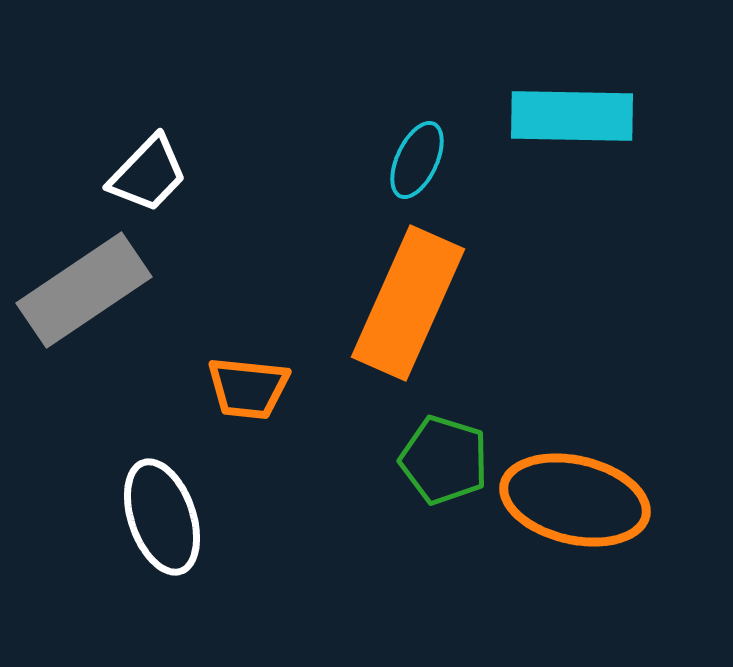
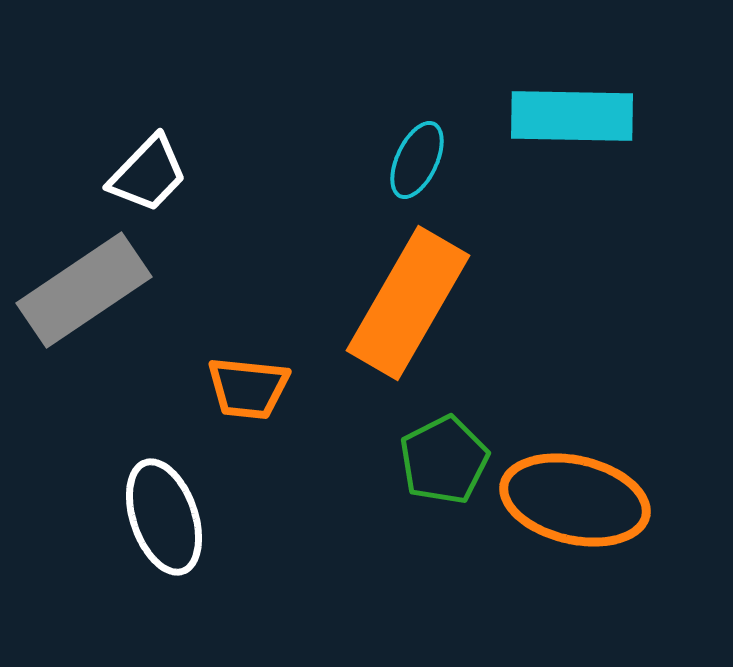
orange rectangle: rotated 6 degrees clockwise
green pentagon: rotated 28 degrees clockwise
white ellipse: moved 2 px right
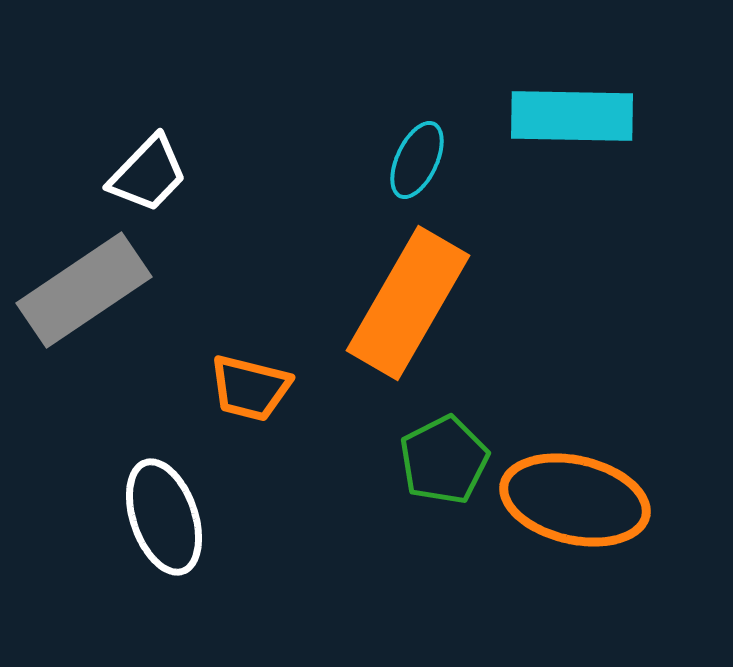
orange trapezoid: moved 2 px right; rotated 8 degrees clockwise
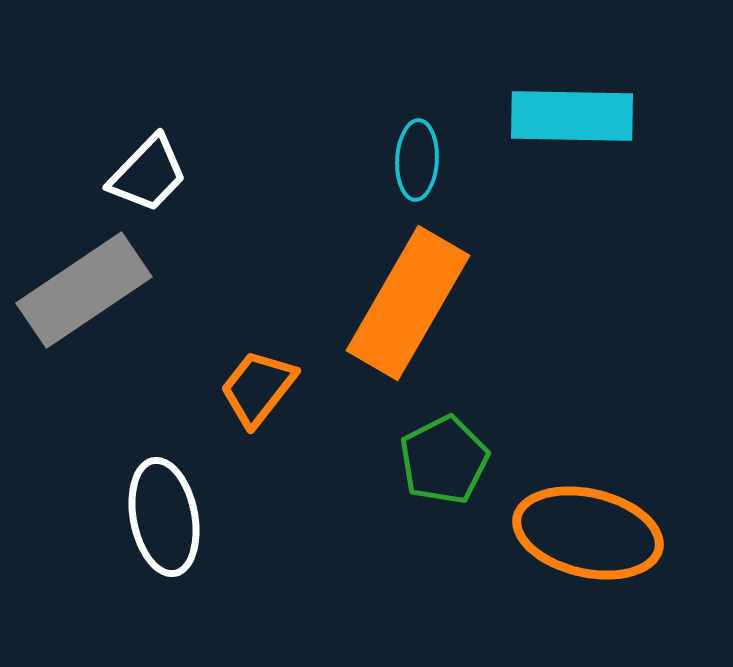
cyan ellipse: rotated 22 degrees counterclockwise
orange trapezoid: moved 8 px right; rotated 114 degrees clockwise
orange ellipse: moved 13 px right, 33 px down
white ellipse: rotated 8 degrees clockwise
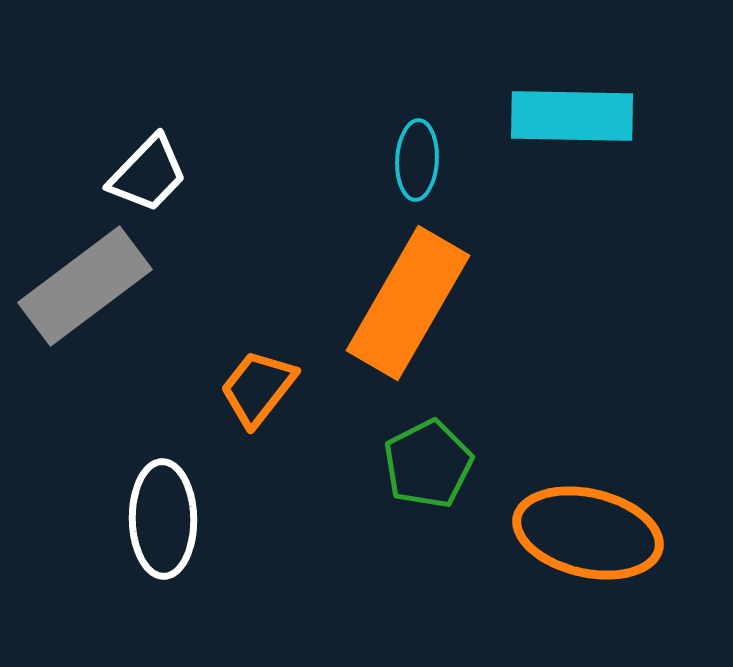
gray rectangle: moved 1 px right, 4 px up; rotated 3 degrees counterclockwise
green pentagon: moved 16 px left, 4 px down
white ellipse: moved 1 px left, 2 px down; rotated 10 degrees clockwise
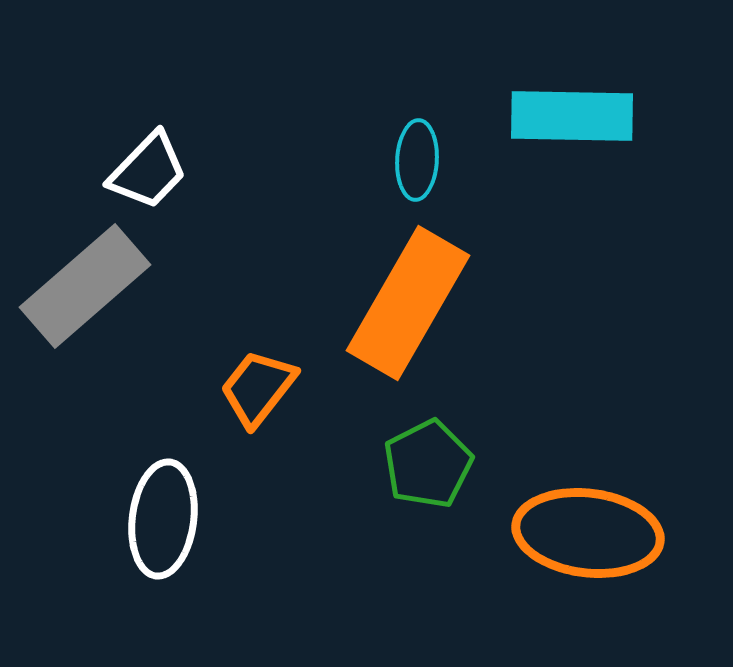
white trapezoid: moved 3 px up
gray rectangle: rotated 4 degrees counterclockwise
white ellipse: rotated 8 degrees clockwise
orange ellipse: rotated 6 degrees counterclockwise
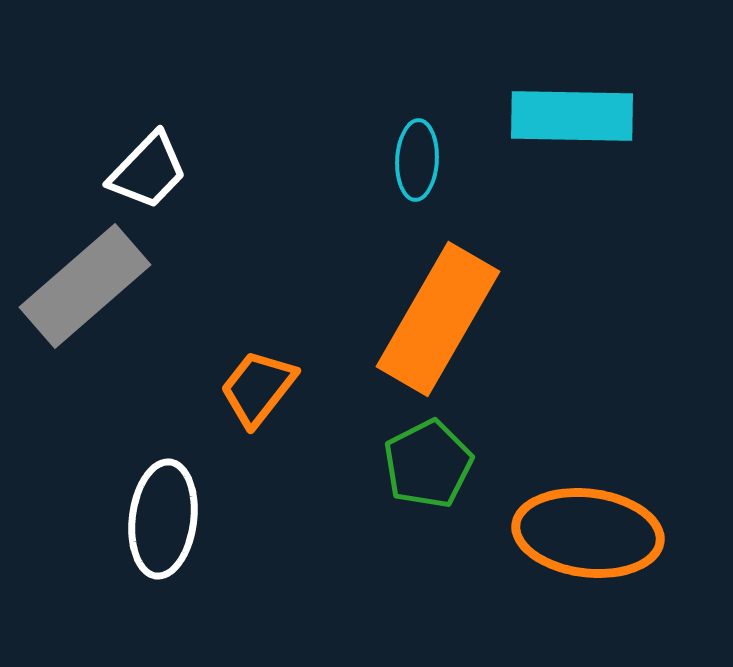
orange rectangle: moved 30 px right, 16 px down
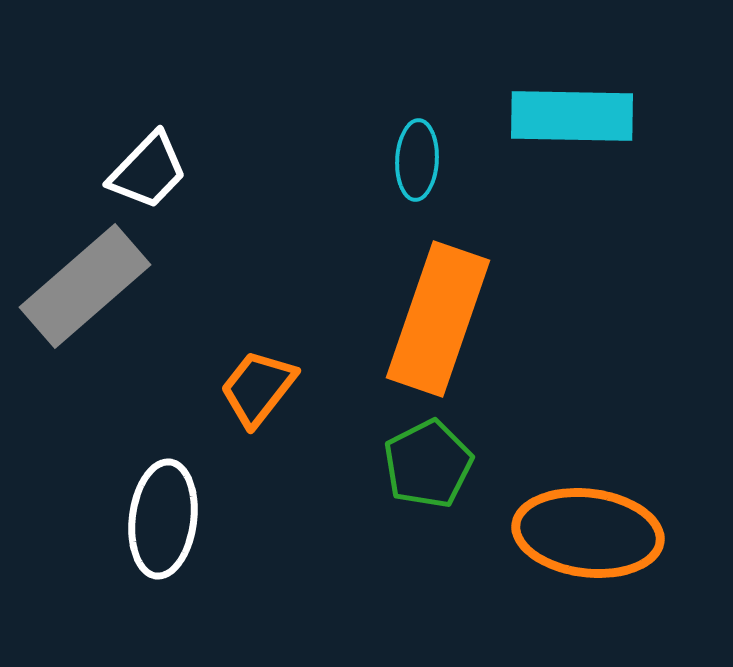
orange rectangle: rotated 11 degrees counterclockwise
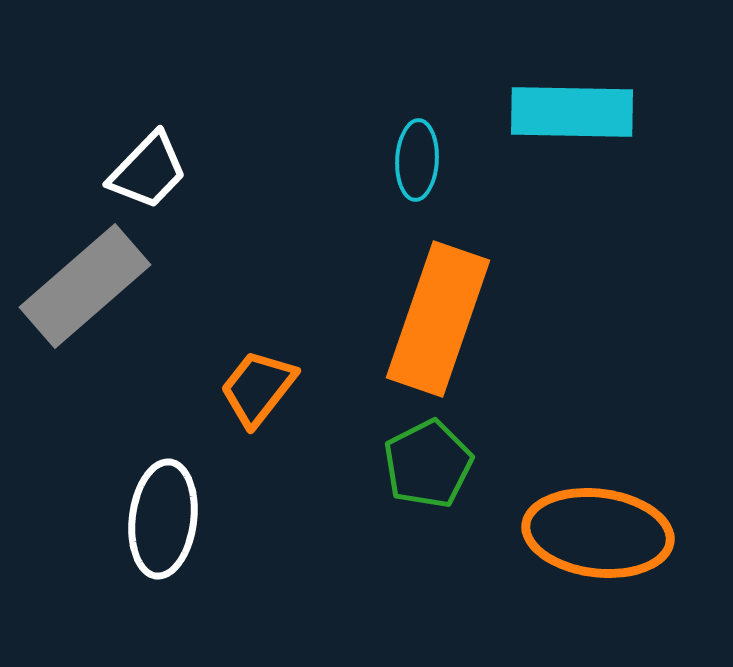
cyan rectangle: moved 4 px up
orange ellipse: moved 10 px right
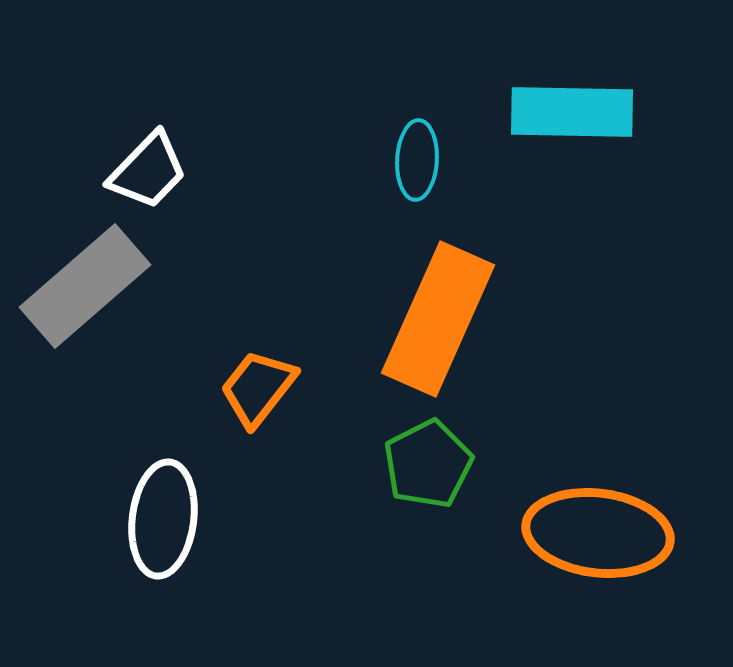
orange rectangle: rotated 5 degrees clockwise
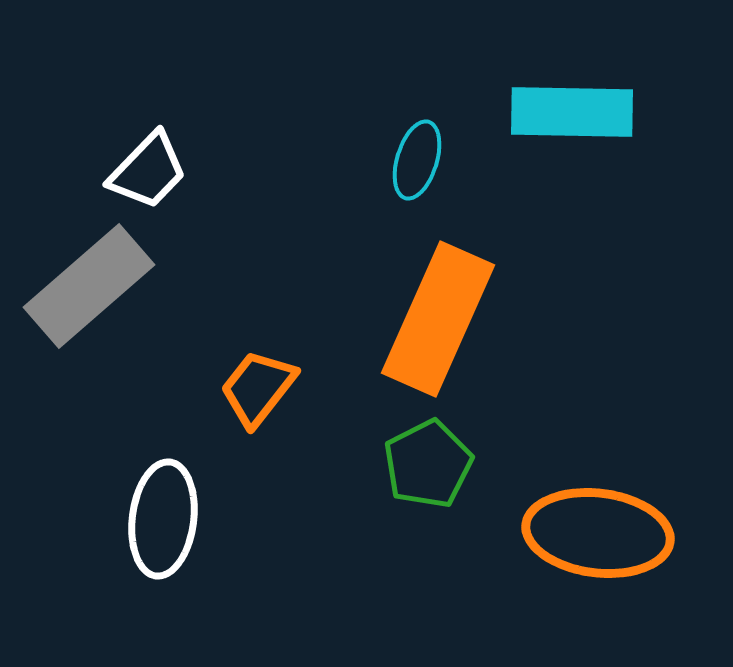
cyan ellipse: rotated 14 degrees clockwise
gray rectangle: moved 4 px right
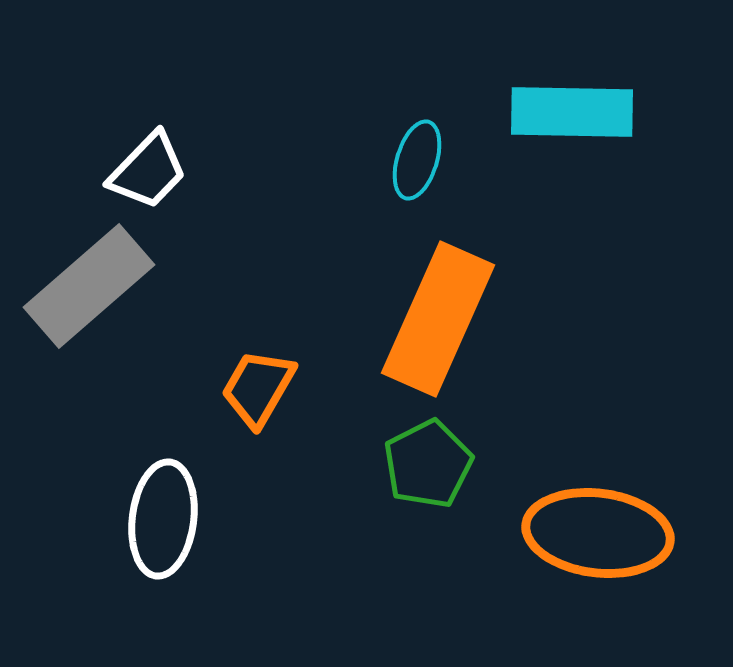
orange trapezoid: rotated 8 degrees counterclockwise
